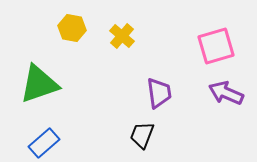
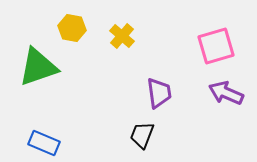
green triangle: moved 1 px left, 17 px up
blue rectangle: rotated 64 degrees clockwise
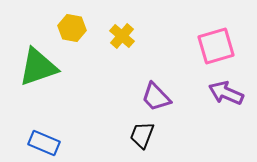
purple trapezoid: moved 3 px left, 4 px down; rotated 144 degrees clockwise
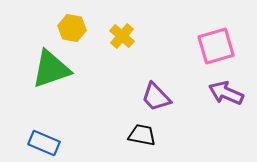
green triangle: moved 13 px right, 2 px down
black trapezoid: rotated 80 degrees clockwise
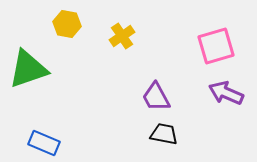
yellow hexagon: moved 5 px left, 4 px up
yellow cross: rotated 15 degrees clockwise
green triangle: moved 23 px left
purple trapezoid: rotated 16 degrees clockwise
black trapezoid: moved 22 px right, 1 px up
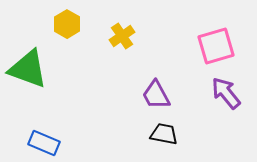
yellow hexagon: rotated 20 degrees clockwise
green triangle: rotated 39 degrees clockwise
purple arrow: rotated 28 degrees clockwise
purple trapezoid: moved 2 px up
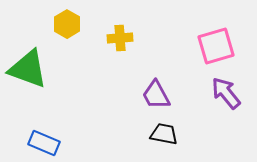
yellow cross: moved 2 px left, 2 px down; rotated 30 degrees clockwise
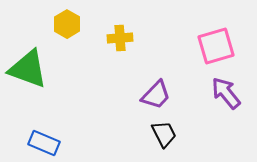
purple trapezoid: rotated 108 degrees counterclockwise
black trapezoid: rotated 52 degrees clockwise
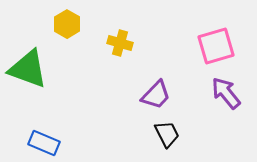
yellow cross: moved 5 px down; rotated 20 degrees clockwise
black trapezoid: moved 3 px right
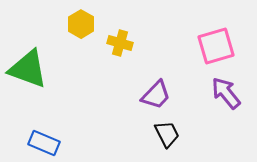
yellow hexagon: moved 14 px right
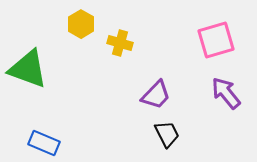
pink square: moved 6 px up
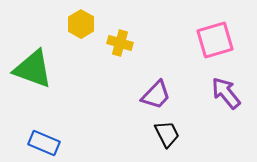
pink square: moved 1 px left
green triangle: moved 5 px right
